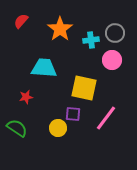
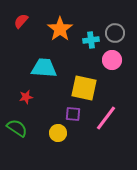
yellow circle: moved 5 px down
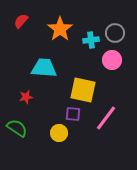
yellow square: moved 1 px left, 2 px down
yellow circle: moved 1 px right
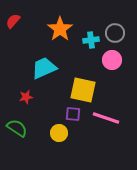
red semicircle: moved 8 px left
cyan trapezoid: rotated 28 degrees counterclockwise
pink line: rotated 72 degrees clockwise
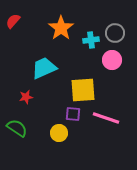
orange star: moved 1 px right, 1 px up
yellow square: rotated 16 degrees counterclockwise
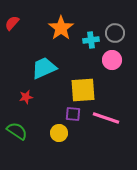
red semicircle: moved 1 px left, 2 px down
green semicircle: moved 3 px down
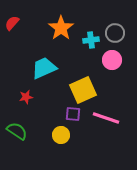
yellow square: rotated 20 degrees counterclockwise
yellow circle: moved 2 px right, 2 px down
